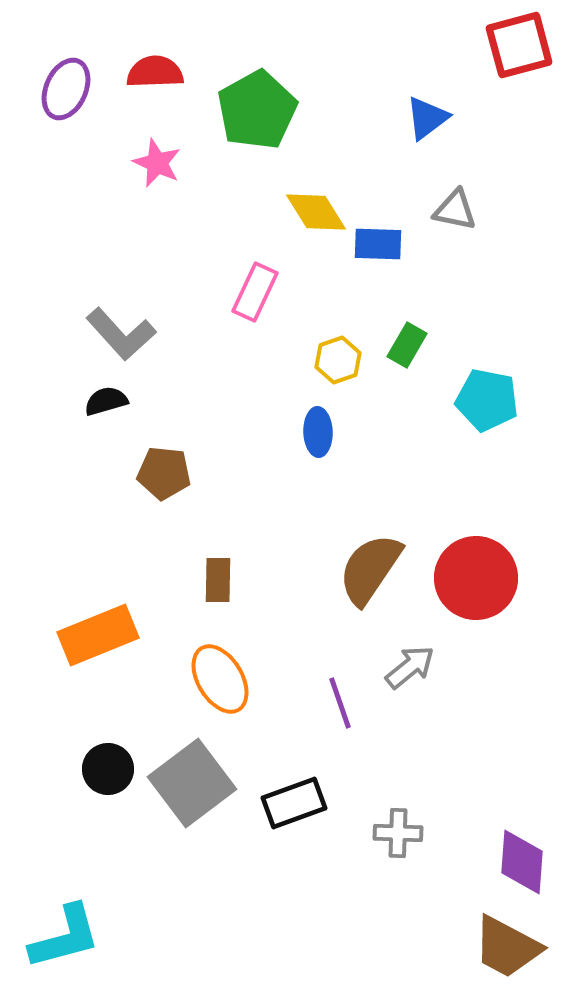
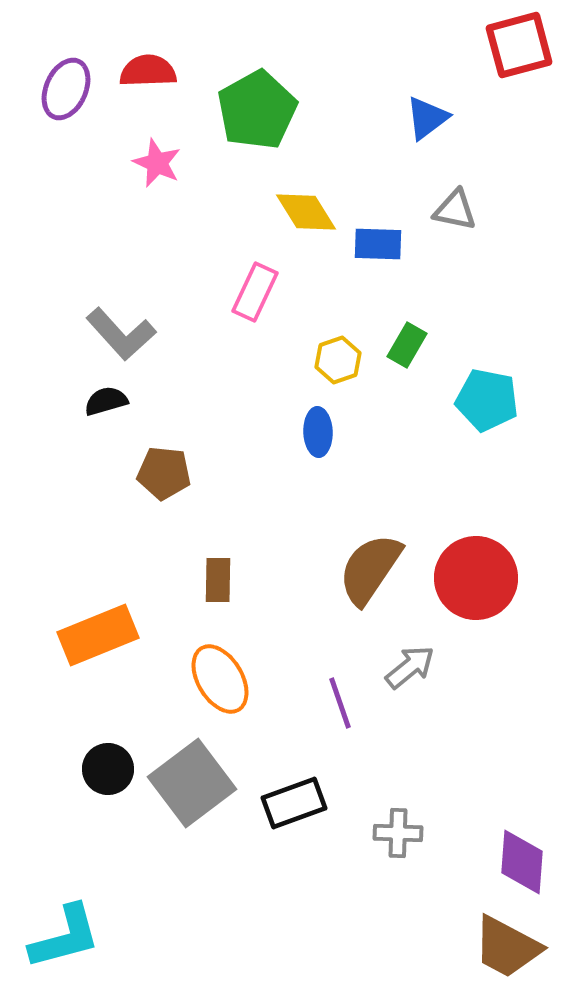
red semicircle: moved 7 px left, 1 px up
yellow diamond: moved 10 px left
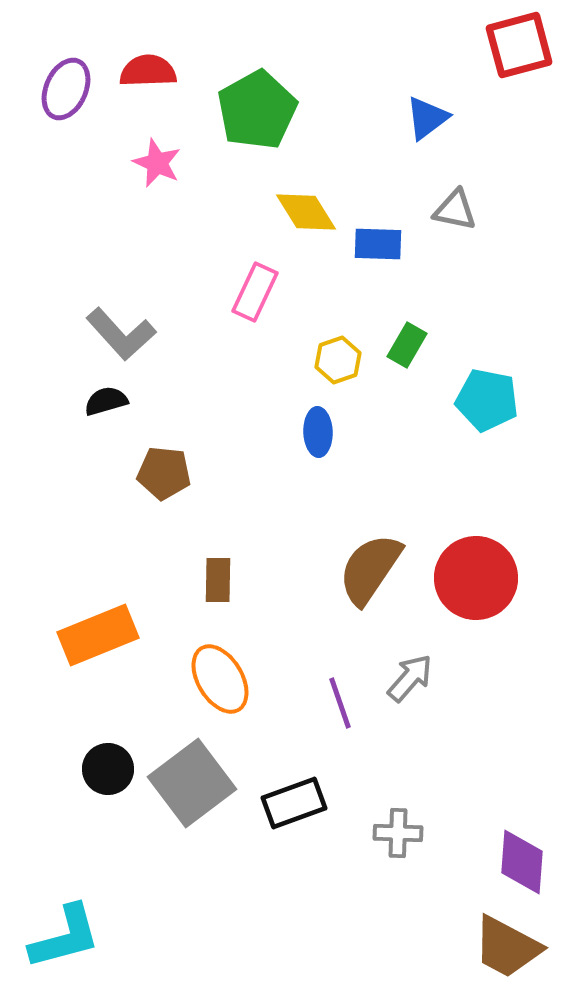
gray arrow: moved 11 px down; rotated 10 degrees counterclockwise
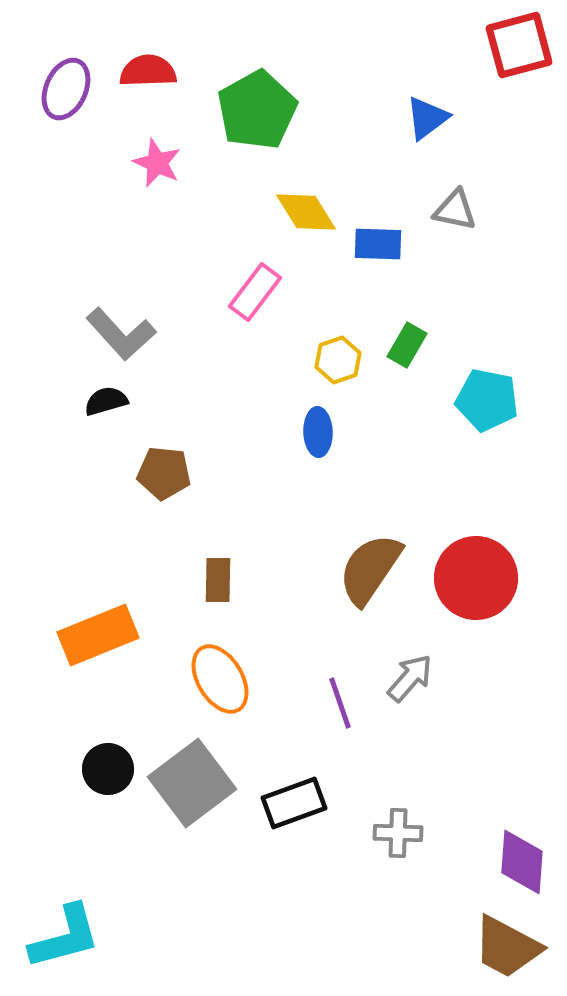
pink rectangle: rotated 12 degrees clockwise
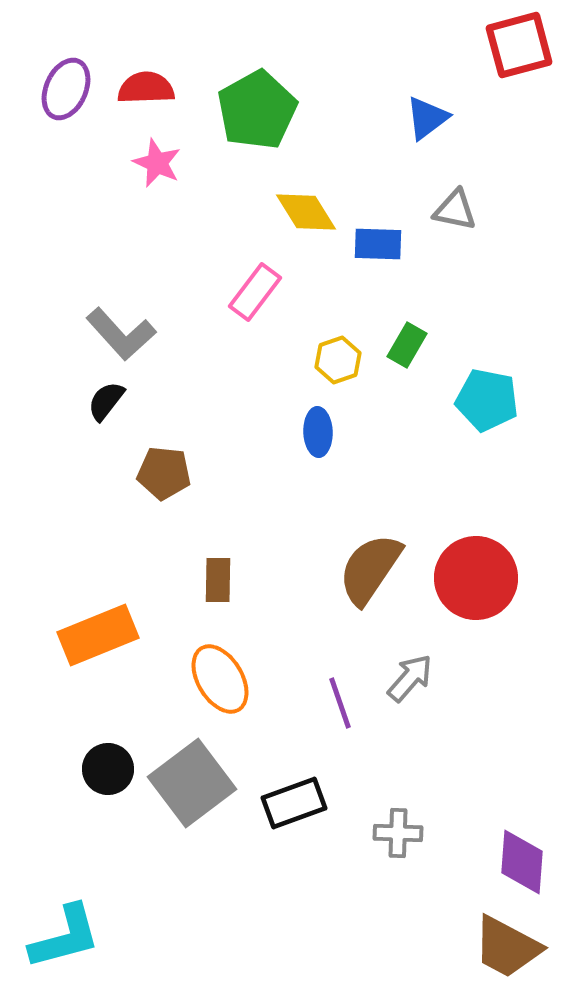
red semicircle: moved 2 px left, 17 px down
black semicircle: rotated 36 degrees counterclockwise
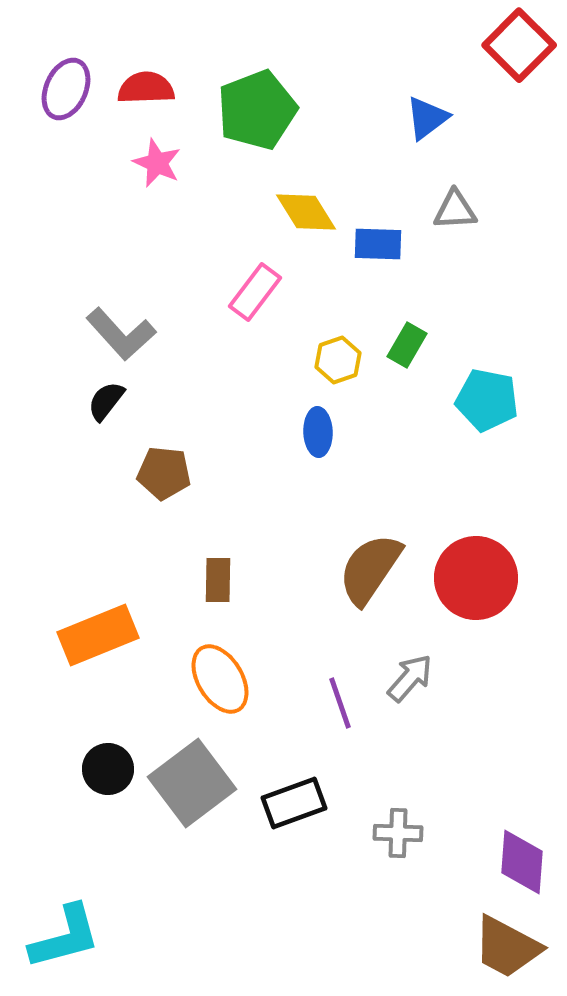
red square: rotated 30 degrees counterclockwise
green pentagon: rotated 8 degrees clockwise
gray triangle: rotated 15 degrees counterclockwise
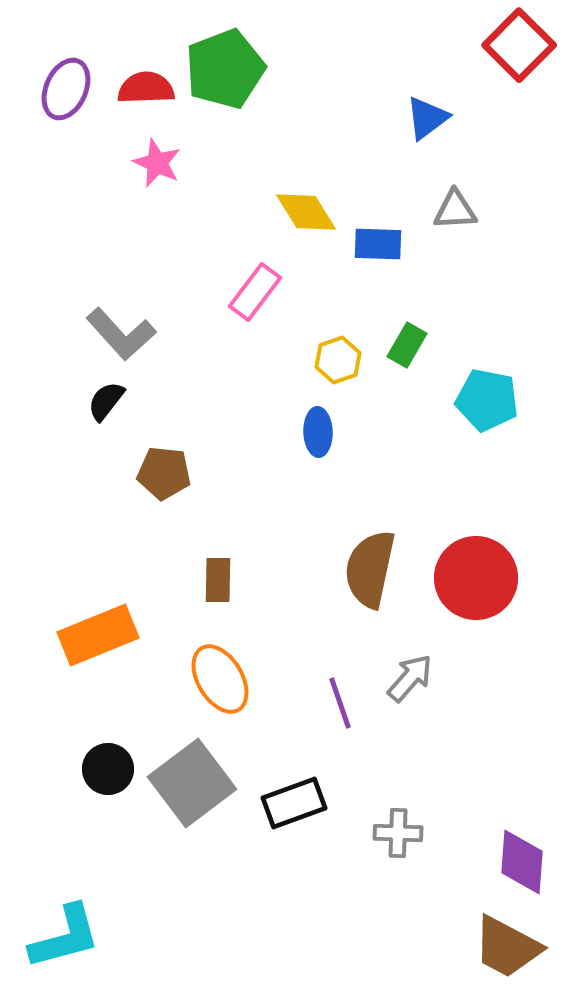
green pentagon: moved 32 px left, 41 px up
brown semicircle: rotated 22 degrees counterclockwise
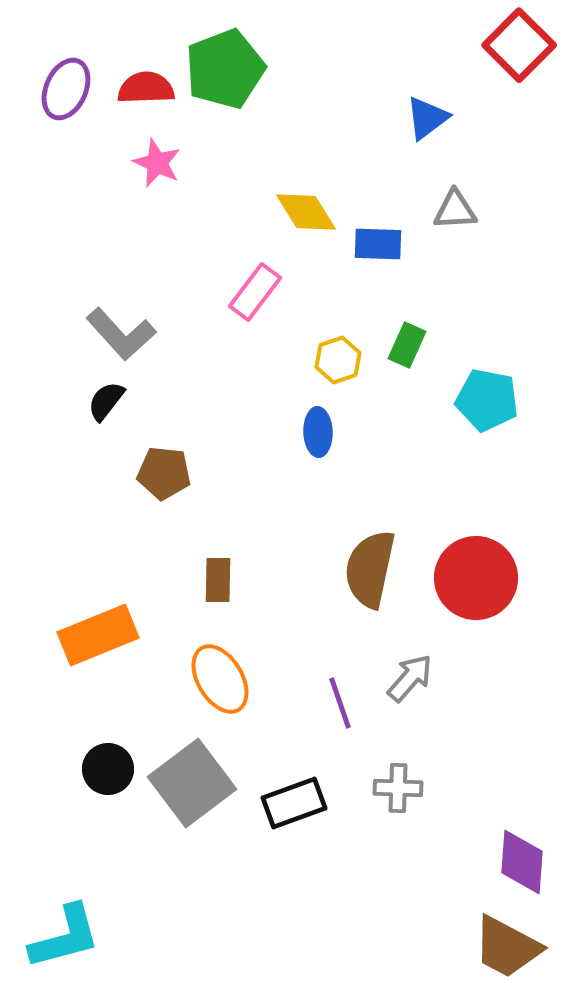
green rectangle: rotated 6 degrees counterclockwise
gray cross: moved 45 px up
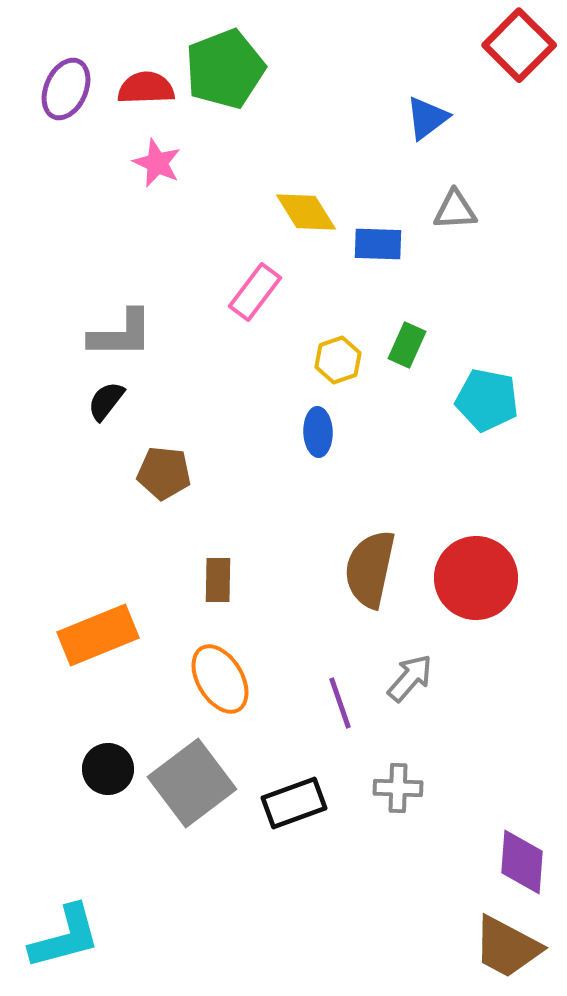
gray L-shape: rotated 48 degrees counterclockwise
